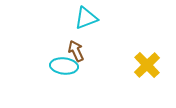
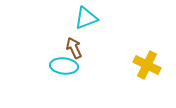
brown arrow: moved 2 px left, 3 px up
yellow cross: rotated 20 degrees counterclockwise
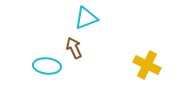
cyan ellipse: moved 17 px left
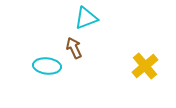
yellow cross: moved 2 px left, 1 px down; rotated 24 degrees clockwise
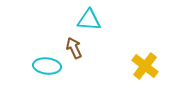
cyan triangle: moved 3 px right, 2 px down; rotated 25 degrees clockwise
yellow cross: rotated 12 degrees counterclockwise
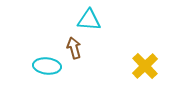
brown arrow: rotated 10 degrees clockwise
yellow cross: rotated 8 degrees clockwise
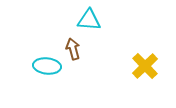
brown arrow: moved 1 px left, 1 px down
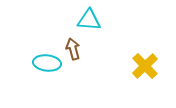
cyan ellipse: moved 3 px up
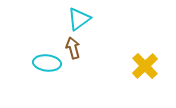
cyan triangle: moved 10 px left, 1 px up; rotated 40 degrees counterclockwise
brown arrow: moved 1 px up
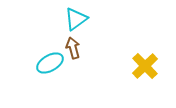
cyan triangle: moved 3 px left
cyan ellipse: moved 3 px right; rotated 36 degrees counterclockwise
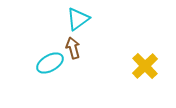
cyan triangle: moved 2 px right
